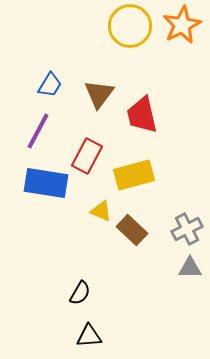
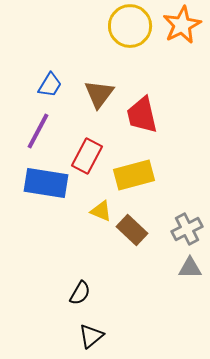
black triangle: moved 2 px right; rotated 36 degrees counterclockwise
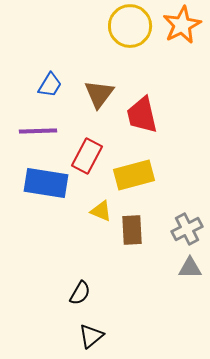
purple line: rotated 60 degrees clockwise
brown rectangle: rotated 44 degrees clockwise
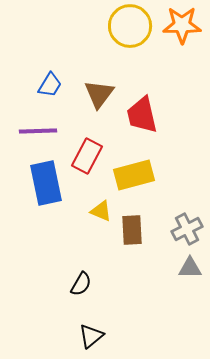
orange star: rotated 27 degrees clockwise
blue rectangle: rotated 69 degrees clockwise
black semicircle: moved 1 px right, 9 px up
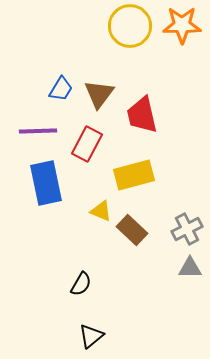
blue trapezoid: moved 11 px right, 4 px down
red rectangle: moved 12 px up
brown rectangle: rotated 44 degrees counterclockwise
